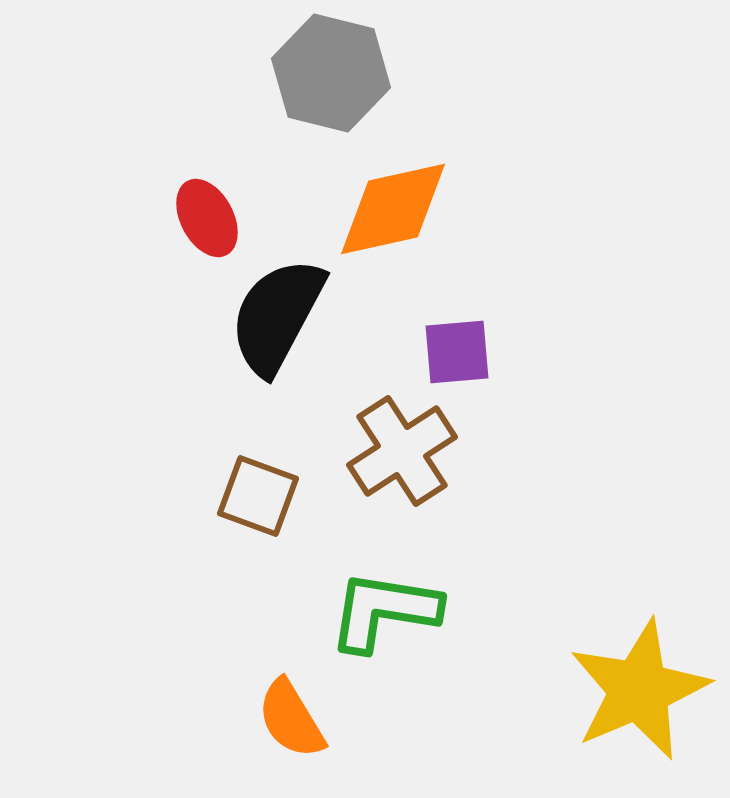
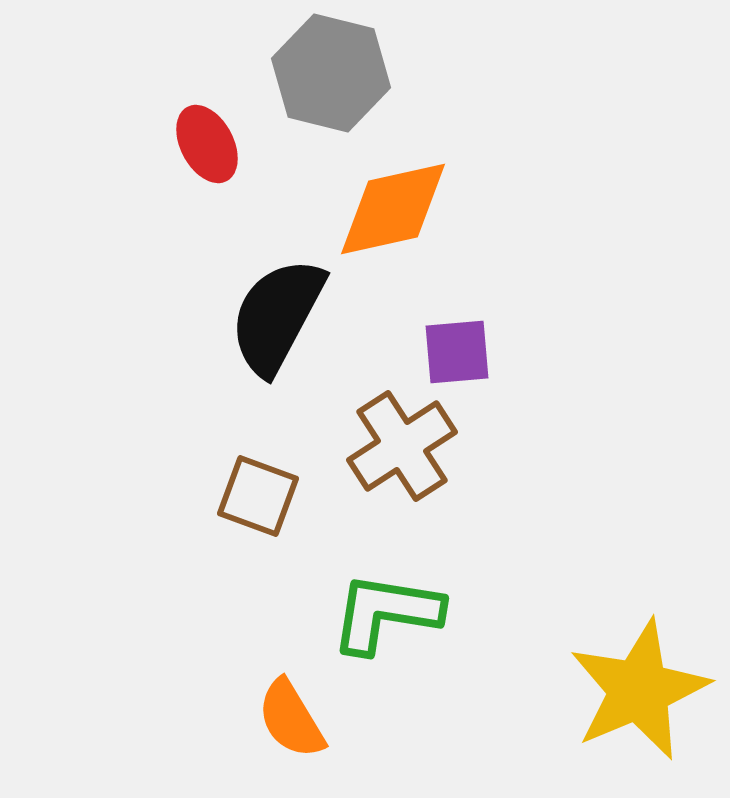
red ellipse: moved 74 px up
brown cross: moved 5 px up
green L-shape: moved 2 px right, 2 px down
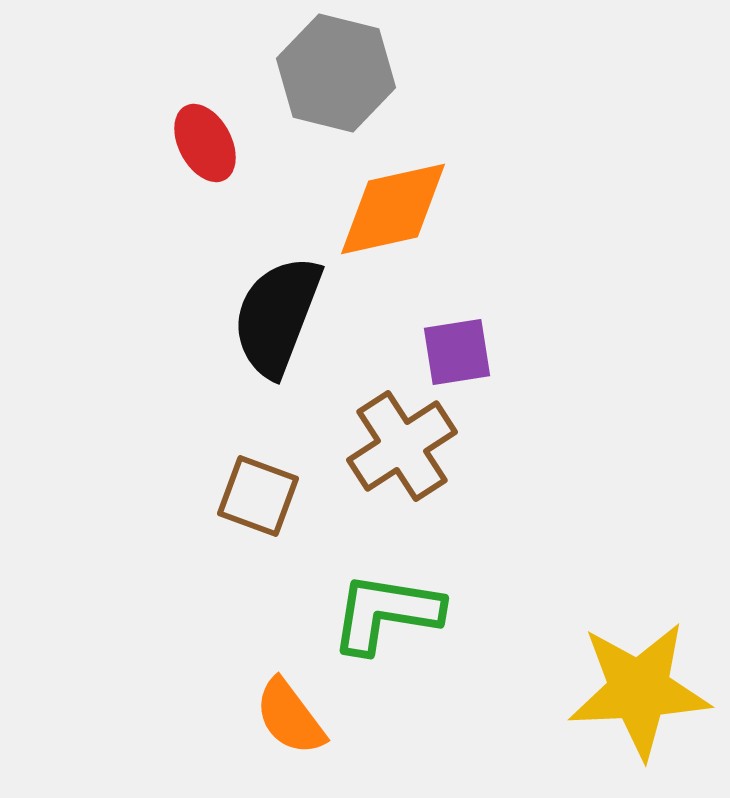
gray hexagon: moved 5 px right
red ellipse: moved 2 px left, 1 px up
black semicircle: rotated 7 degrees counterclockwise
purple square: rotated 4 degrees counterclockwise
yellow star: rotated 20 degrees clockwise
orange semicircle: moved 1 px left, 2 px up; rotated 6 degrees counterclockwise
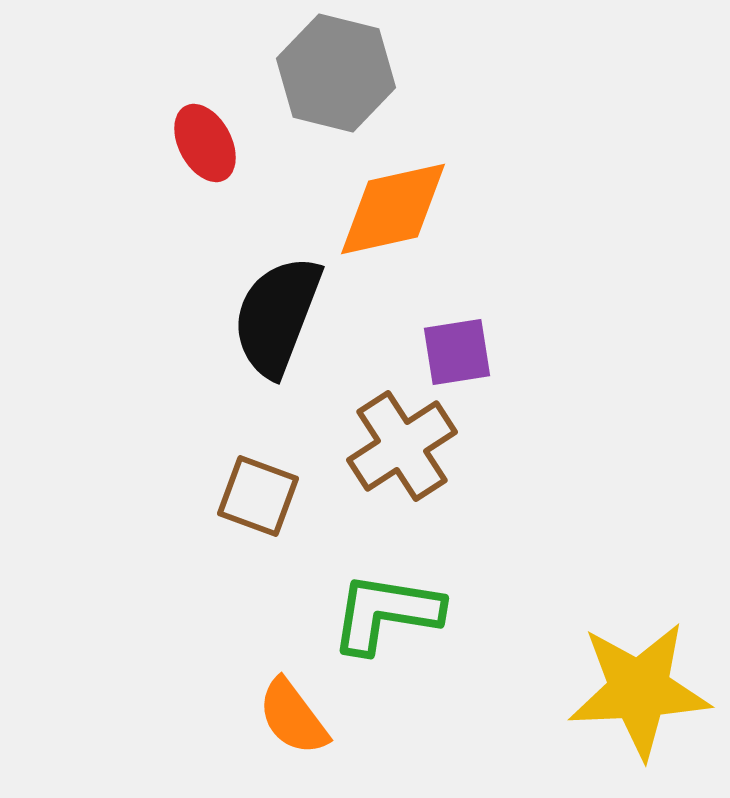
orange semicircle: moved 3 px right
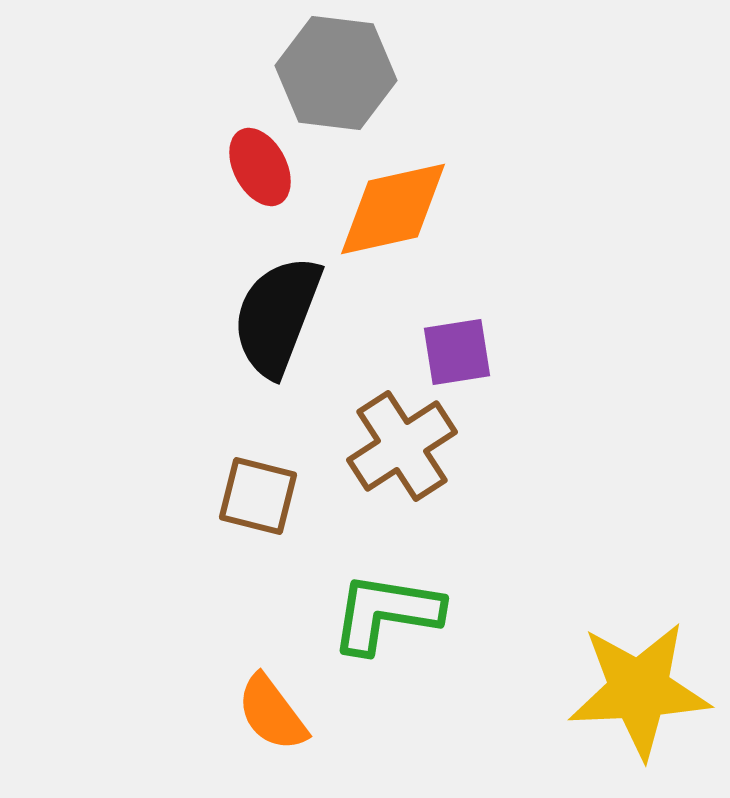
gray hexagon: rotated 7 degrees counterclockwise
red ellipse: moved 55 px right, 24 px down
brown square: rotated 6 degrees counterclockwise
orange semicircle: moved 21 px left, 4 px up
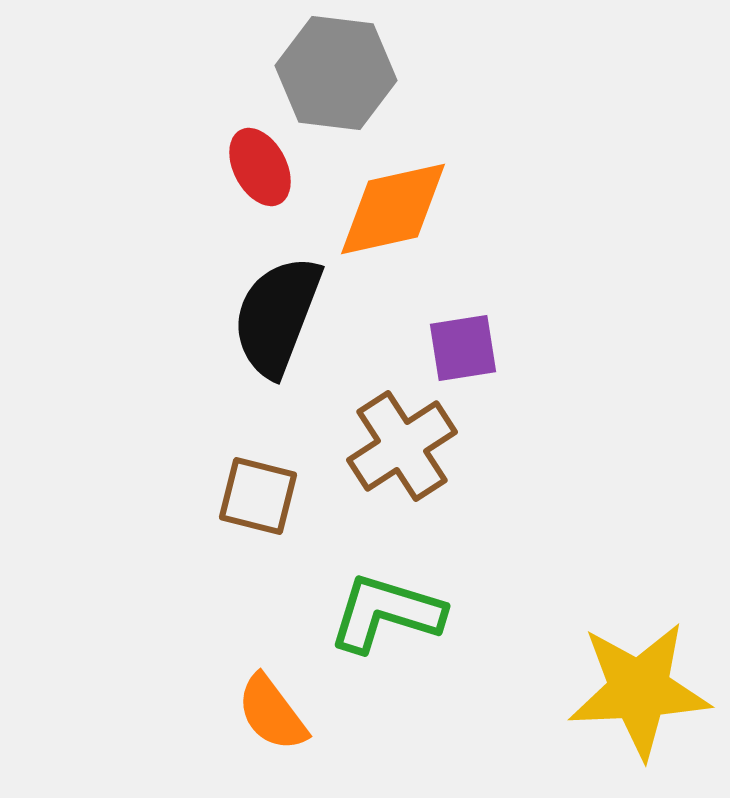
purple square: moved 6 px right, 4 px up
green L-shape: rotated 8 degrees clockwise
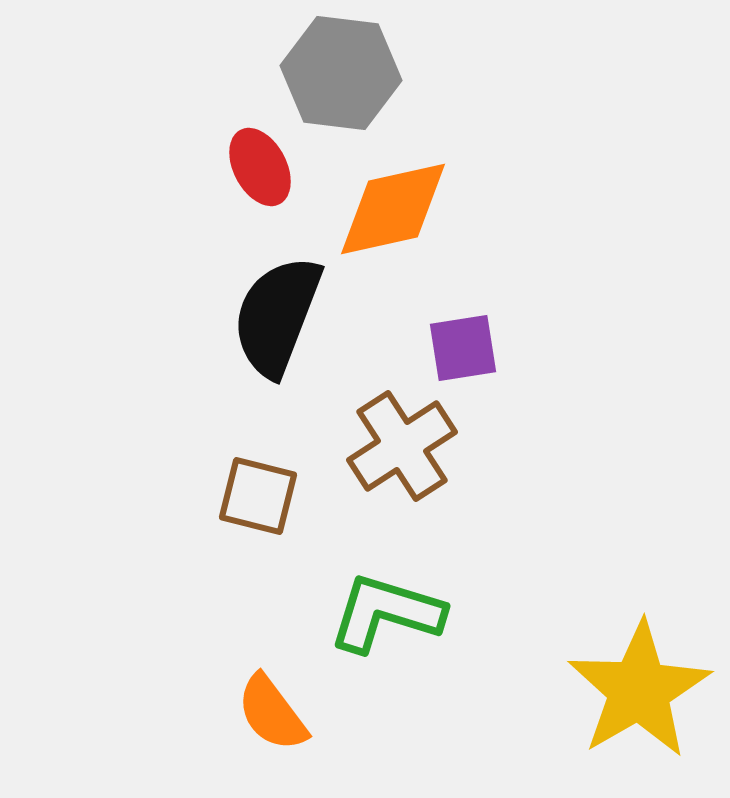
gray hexagon: moved 5 px right
yellow star: rotated 27 degrees counterclockwise
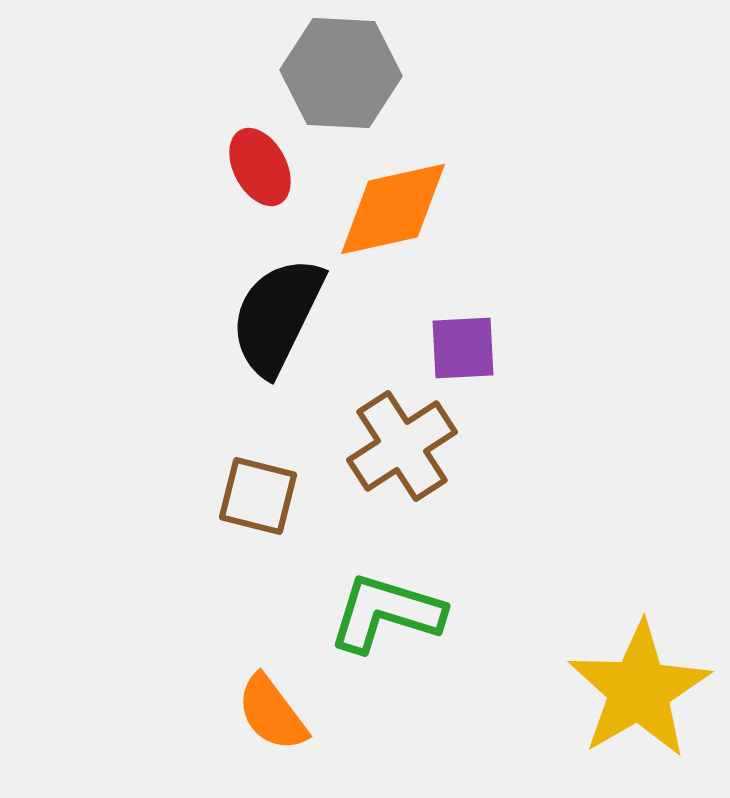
gray hexagon: rotated 4 degrees counterclockwise
black semicircle: rotated 5 degrees clockwise
purple square: rotated 6 degrees clockwise
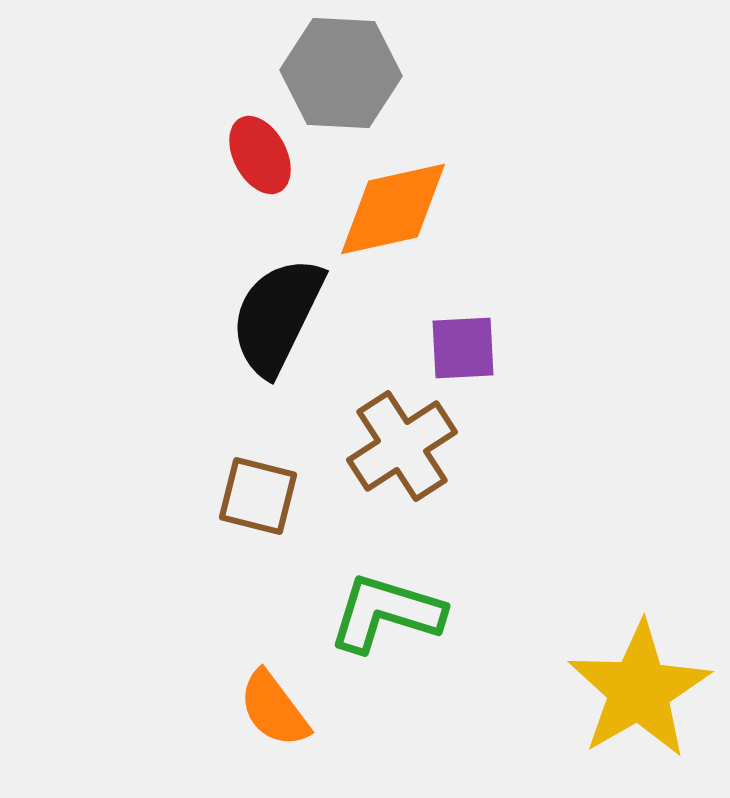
red ellipse: moved 12 px up
orange semicircle: moved 2 px right, 4 px up
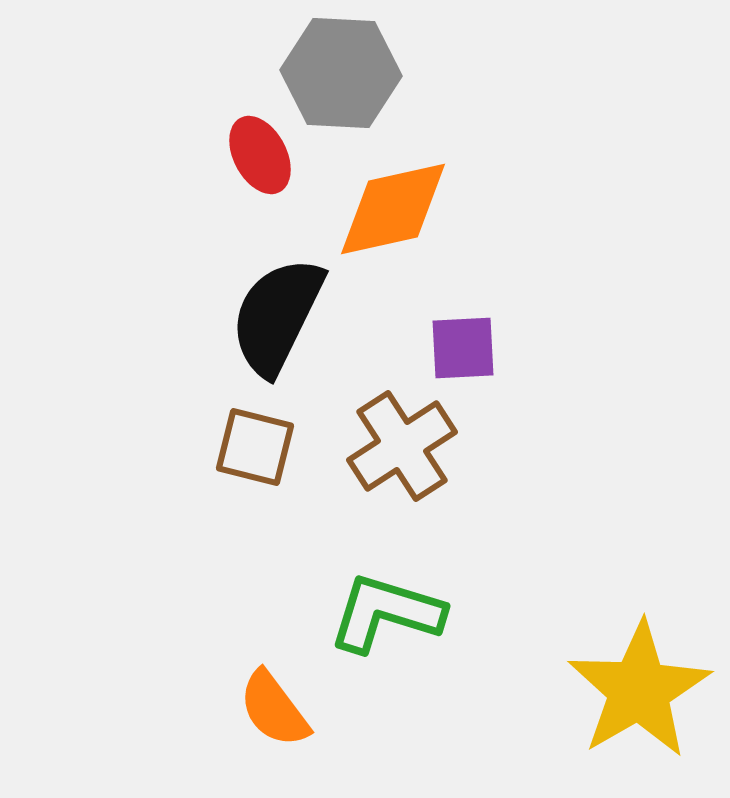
brown square: moved 3 px left, 49 px up
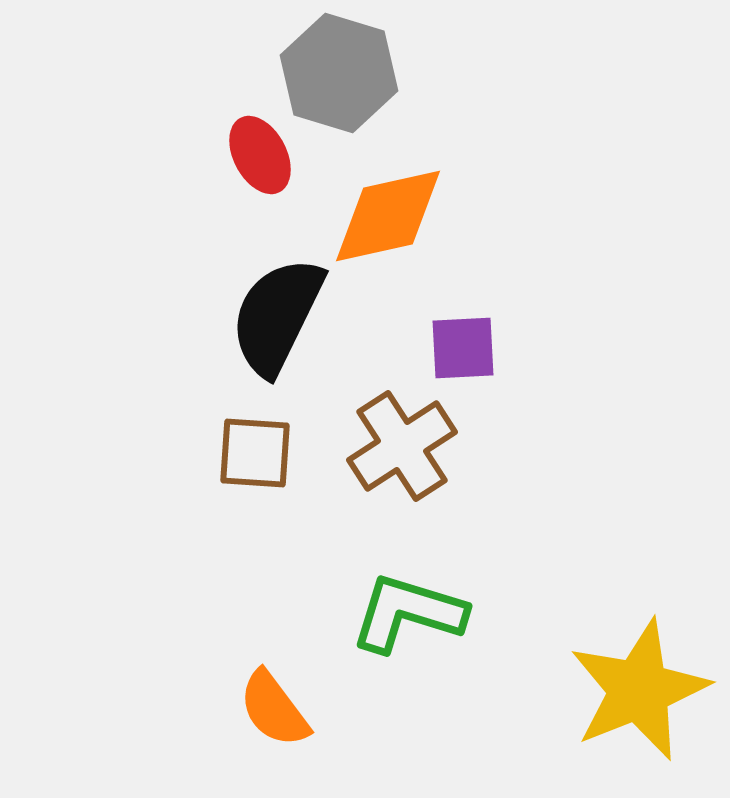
gray hexagon: moved 2 px left; rotated 14 degrees clockwise
orange diamond: moved 5 px left, 7 px down
brown square: moved 6 px down; rotated 10 degrees counterclockwise
green L-shape: moved 22 px right
yellow star: rotated 8 degrees clockwise
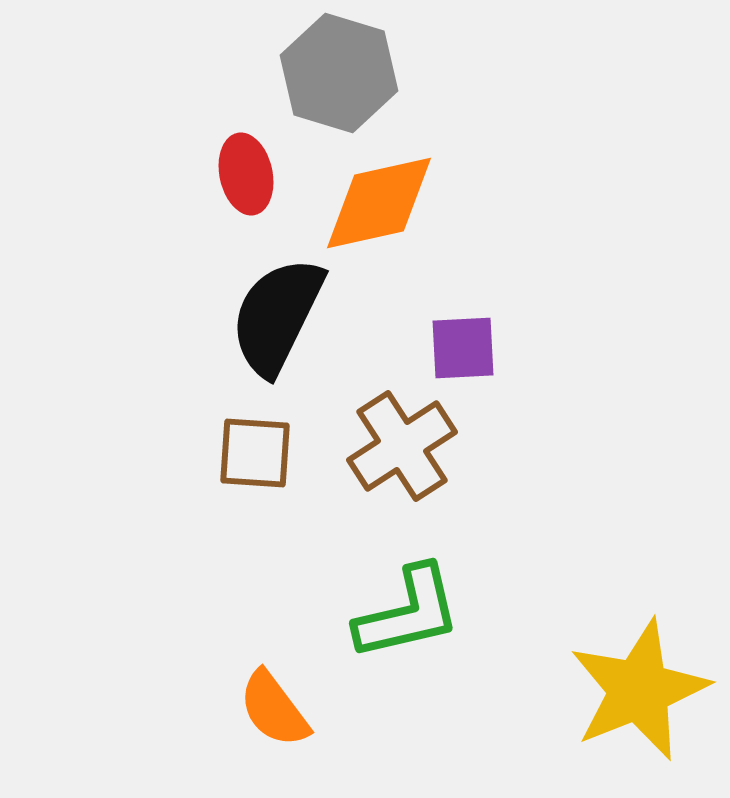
red ellipse: moved 14 px left, 19 px down; rotated 16 degrees clockwise
orange diamond: moved 9 px left, 13 px up
green L-shape: rotated 150 degrees clockwise
